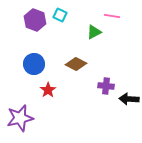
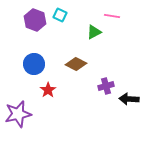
purple cross: rotated 21 degrees counterclockwise
purple star: moved 2 px left, 4 px up
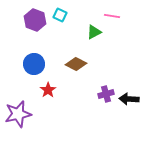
purple cross: moved 8 px down
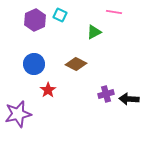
pink line: moved 2 px right, 4 px up
purple hexagon: rotated 15 degrees clockwise
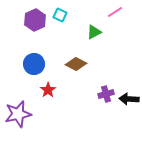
pink line: moved 1 px right; rotated 42 degrees counterclockwise
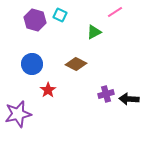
purple hexagon: rotated 20 degrees counterclockwise
blue circle: moved 2 px left
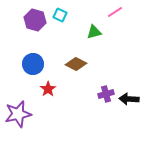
green triangle: rotated 14 degrees clockwise
blue circle: moved 1 px right
red star: moved 1 px up
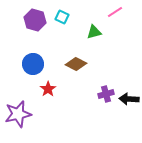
cyan square: moved 2 px right, 2 px down
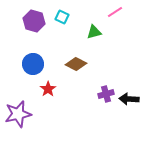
purple hexagon: moved 1 px left, 1 px down
